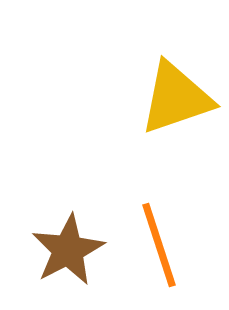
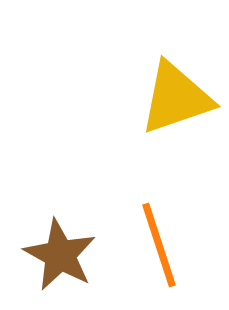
brown star: moved 8 px left, 5 px down; rotated 16 degrees counterclockwise
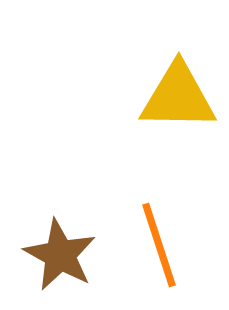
yellow triangle: moved 2 px right, 1 px up; rotated 20 degrees clockwise
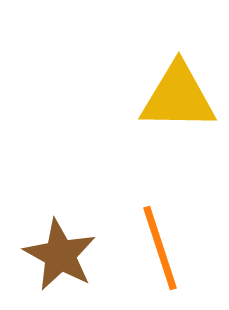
orange line: moved 1 px right, 3 px down
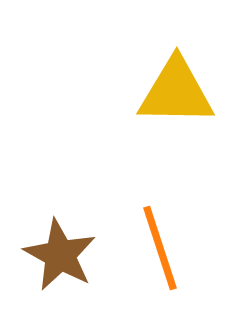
yellow triangle: moved 2 px left, 5 px up
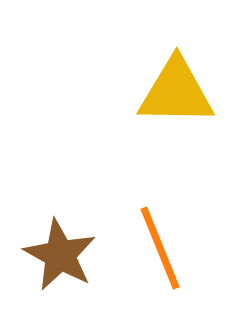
orange line: rotated 4 degrees counterclockwise
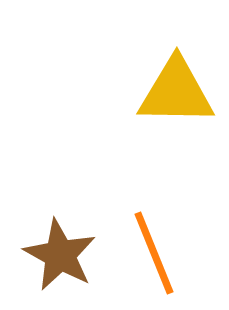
orange line: moved 6 px left, 5 px down
